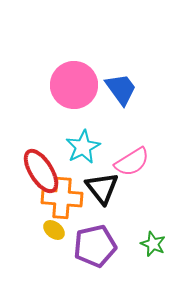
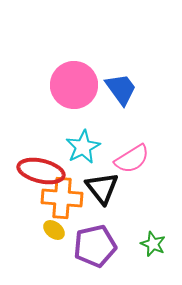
pink semicircle: moved 3 px up
red ellipse: rotated 45 degrees counterclockwise
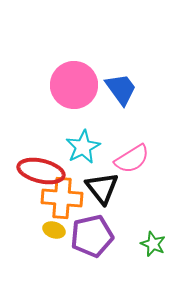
yellow ellipse: rotated 20 degrees counterclockwise
purple pentagon: moved 3 px left, 10 px up
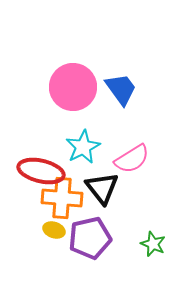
pink circle: moved 1 px left, 2 px down
purple pentagon: moved 2 px left, 2 px down
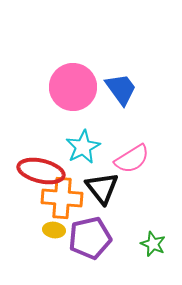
yellow ellipse: rotated 10 degrees counterclockwise
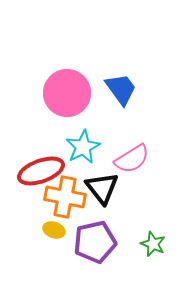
pink circle: moved 6 px left, 6 px down
red ellipse: rotated 33 degrees counterclockwise
orange cross: moved 3 px right, 1 px up; rotated 6 degrees clockwise
yellow ellipse: rotated 10 degrees clockwise
purple pentagon: moved 5 px right, 4 px down
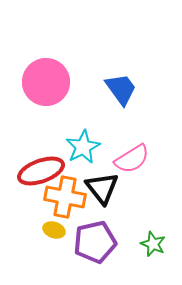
pink circle: moved 21 px left, 11 px up
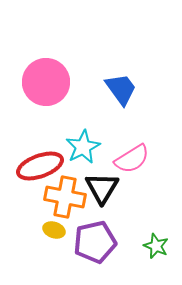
red ellipse: moved 1 px left, 5 px up
black triangle: rotated 9 degrees clockwise
green star: moved 3 px right, 2 px down
